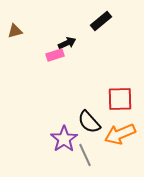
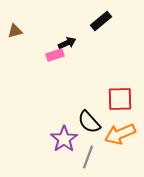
gray line: moved 3 px right, 2 px down; rotated 45 degrees clockwise
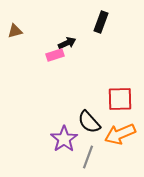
black rectangle: moved 1 px down; rotated 30 degrees counterclockwise
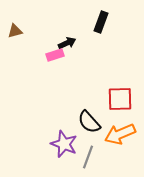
purple star: moved 5 px down; rotated 16 degrees counterclockwise
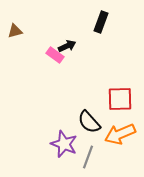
black arrow: moved 3 px down
pink rectangle: rotated 54 degrees clockwise
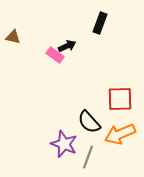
black rectangle: moved 1 px left, 1 px down
brown triangle: moved 2 px left, 6 px down; rotated 28 degrees clockwise
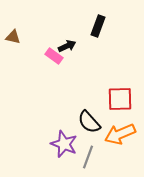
black rectangle: moved 2 px left, 3 px down
pink rectangle: moved 1 px left, 1 px down
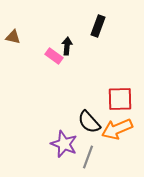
black arrow: rotated 60 degrees counterclockwise
orange arrow: moved 3 px left, 5 px up
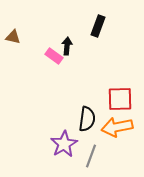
black semicircle: moved 2 px left, 3 px up; rotated 130 degrees counterclockwise
orange arrow: moved 2 px up; rotated 12 degrees clockwise
purple star: rotated 20 degrees clockwise
gray line: moved 3 px right, 1 px up
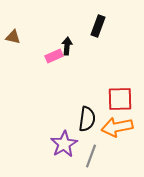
pink rectangle: rotated 60 degrees counterclockwise
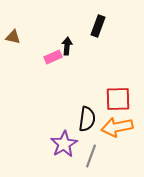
pink rectangle: moved 1 px left, 1 px down
red square: moved 2 px left
